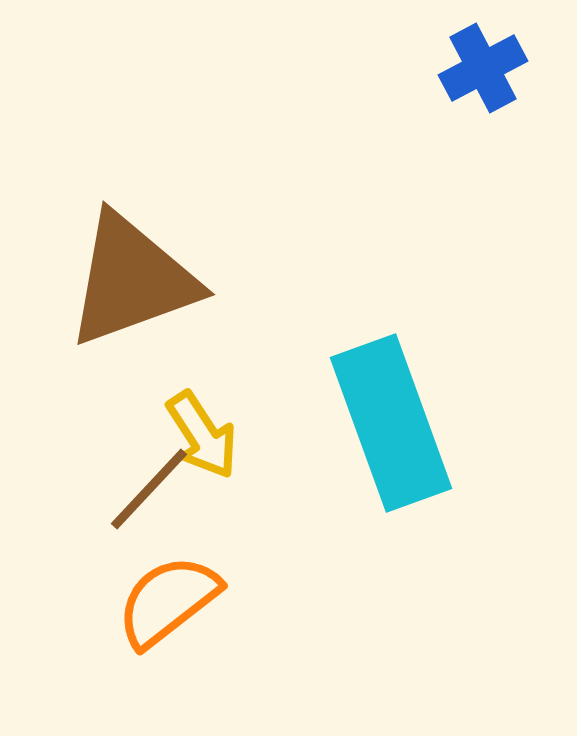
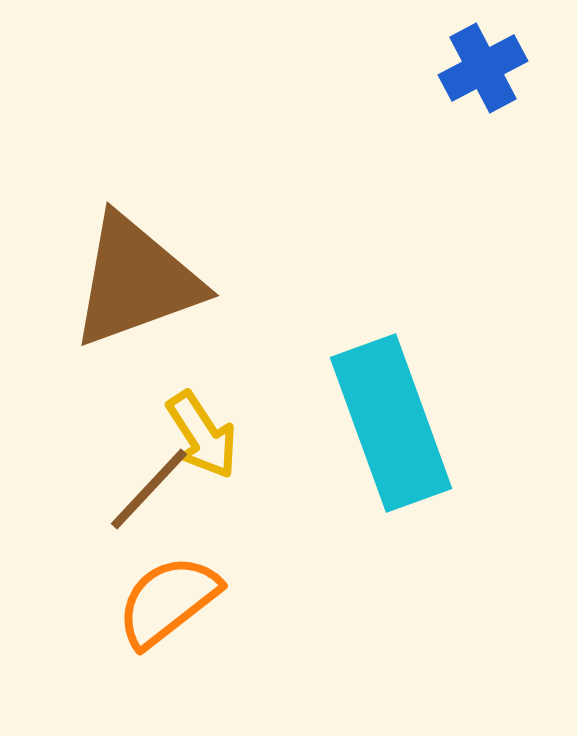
brown triangle: moved 4 px right, 1 px down
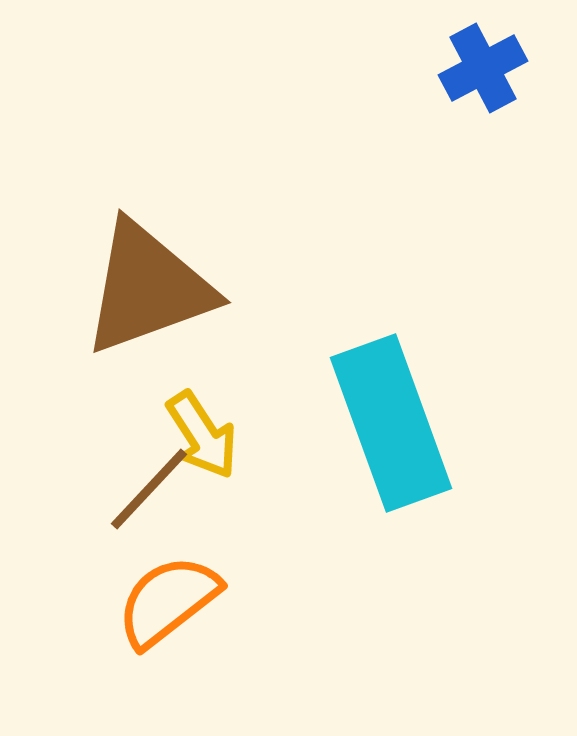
brown triangle: moved 12 px right, 7 px down
